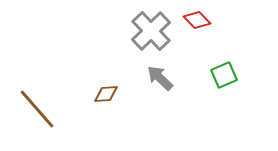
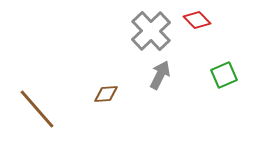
gray arrow: moved 3 px up; rotated 72 degrees clockwise
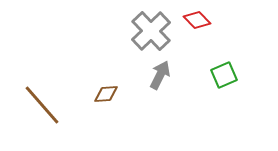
brown line: moved 5 px right, 4 px up
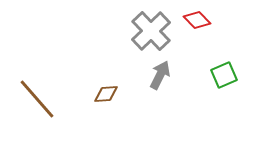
brown line: moved 5 px left, 6 px up
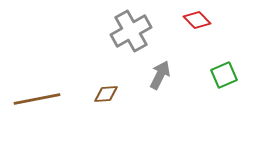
gray cross: moved 20 px left; rotated 15 degrees clockwise
brown line: rotated 60 degrees counterclockwise
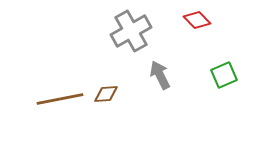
gray arrow: rotated 52 degrees counterclockwise
brown line: moved 23 px right
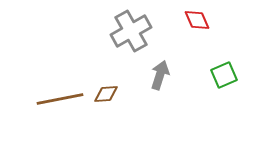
red diamond: rotated 20 degrees clockwise
gray arrow: rotated 44 degrees clockwise
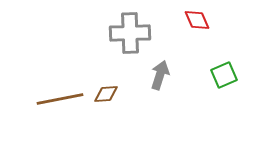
gray cross: moved 1 px left, 2 px down; rotated 27 degrees clockwise
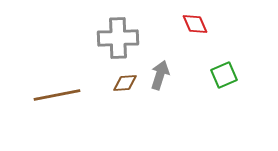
red diamond: moved 2 px left, 4 px down
gray cross: moved 12 px left, 5 px down
brown diamond: moved 19 px right, 11 px up
brown line: moved 3 px left, 4 px up
